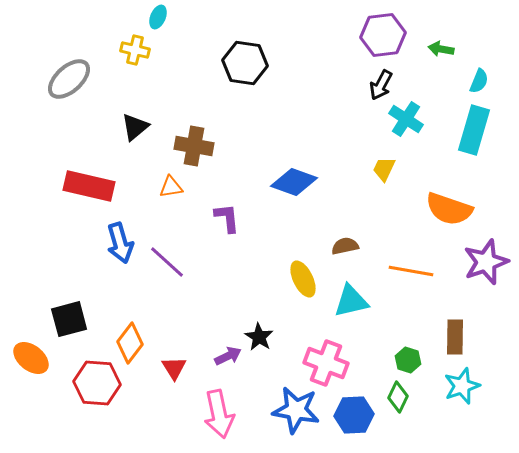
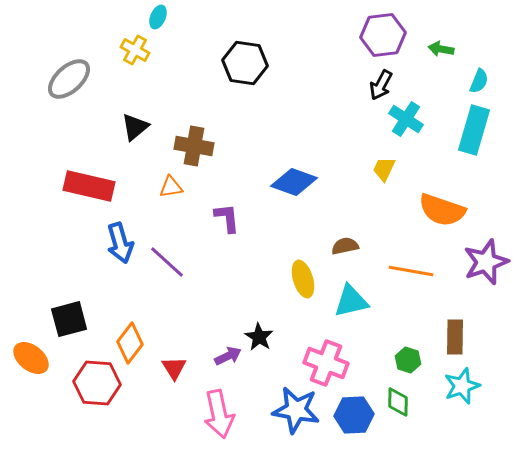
yellow cross: rotated 16 degrees clockwise
orange semicircle: moved 7 px left, 1 px down
yellow ellipse: rotated 9 degrees clockwise
green diamond: moved 5 px down; rotated 24 degrees counterclockwise
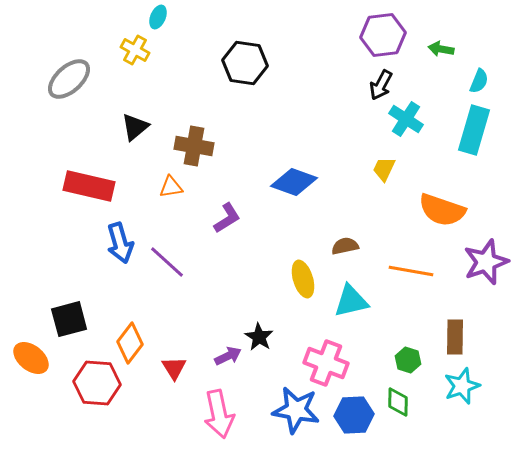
purple L-shape: rotated 64 degrees clockwise
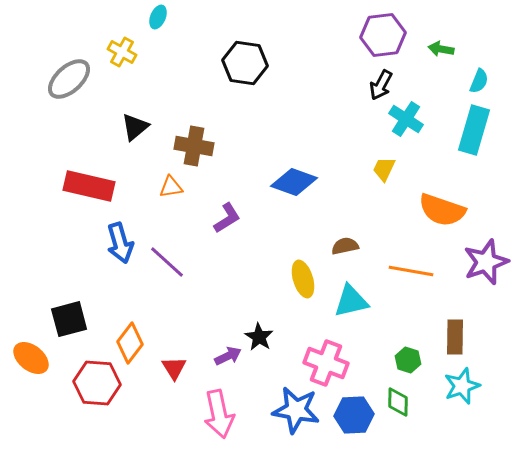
yellow cross: moved 13 px left, 2 px down
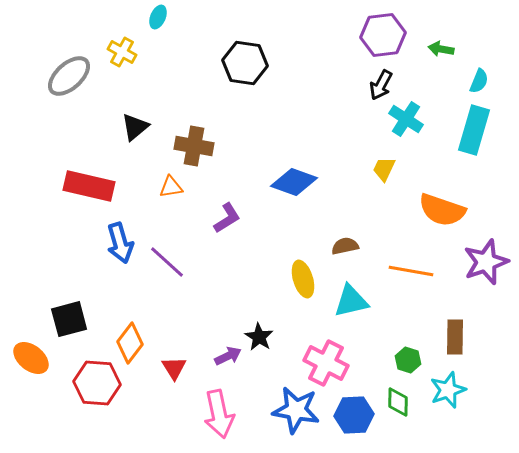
gray ellipse: moved 3 px up
pink cross: rotated 6 degrees clockwise
cyan star: moved 14 px left, 4 px down
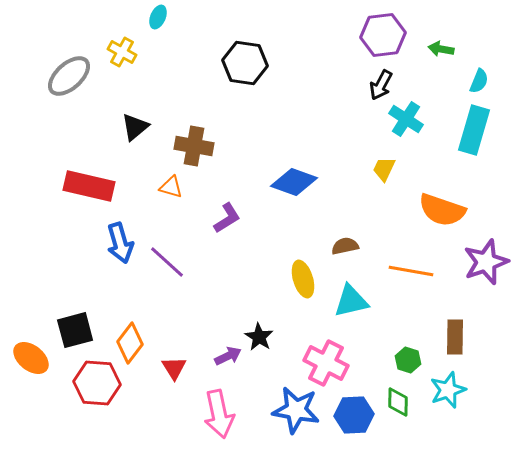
orange triangle: rotated 25 degrees clockwise
black square: moved 6 px right, 11 px down
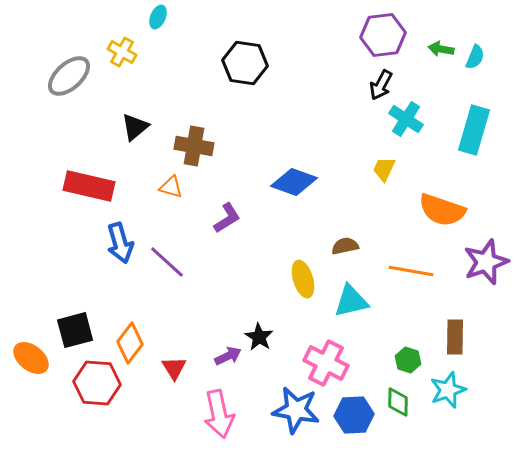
cyan semicircle: moved 4 px left, 24 px up
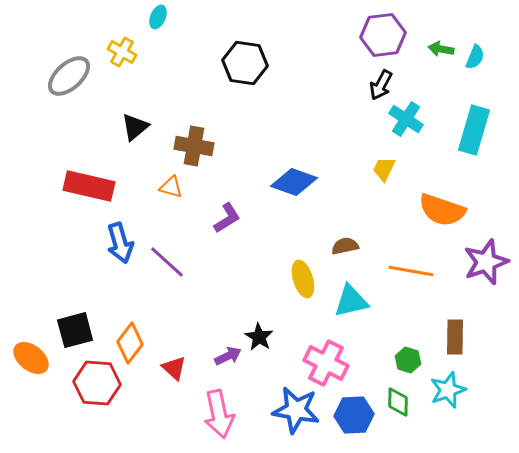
red triangle: rotated 16 degrees counterclockwise
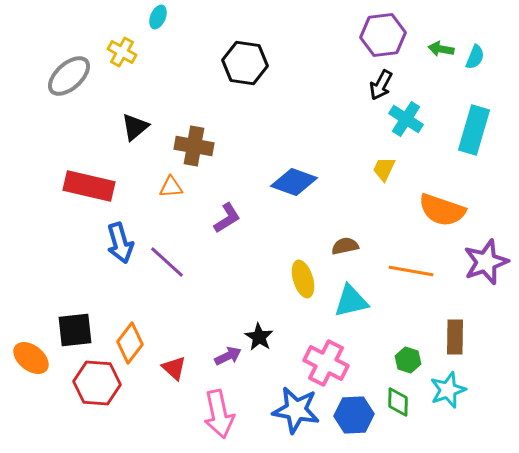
orange triangle: rotated 20 degrees counterclockwise
black square: rotated 9 degrees clockwise
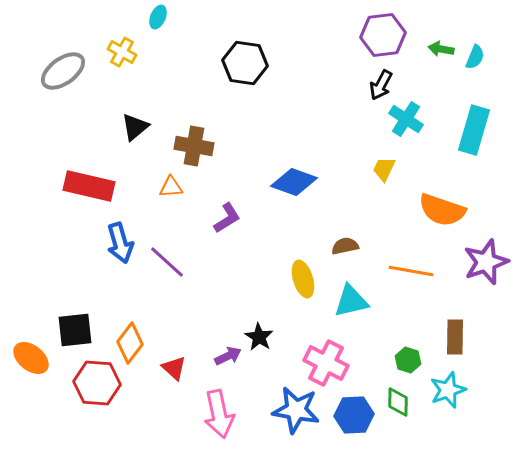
gray ellipse: moved 6 px left, 5 px up; rotated 6 degrees clockwise
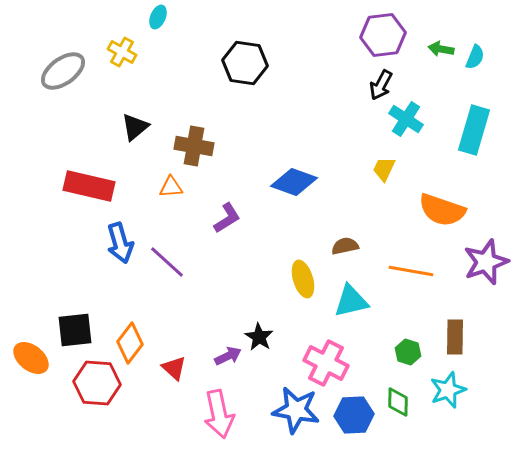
green hexagon: moved 8 px up
